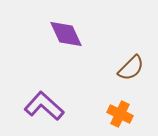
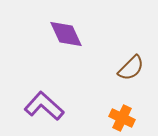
orange cross: moved 2 px right, 4 px down
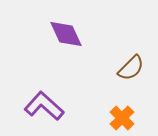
orange cross: rotated 20 degrees clockwise
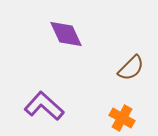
orange cross: rotated 15 degrees counterclockwise
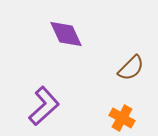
purple L-shape: rotated 96 degrees clockwise
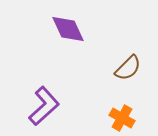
purple diamond: moved 2 px right, 5 px up
brown semicircle: moved 3 px left
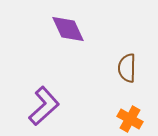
brown semicircle: moved 1 px left; rotated 136 degrees clockwise
orange cross: moved 8 px right, 1 px down
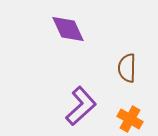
purple L-shape: moved 37 px right
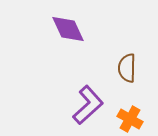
purple L-shape: moved 7 px right, 1 px up
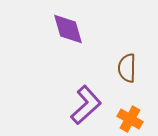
purple diamond: rotated 9 degrees clockwise
purple L-shape: moved 2 px left
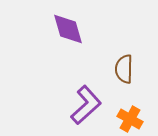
brown semicircle: moved 3 px left, 1 px down
